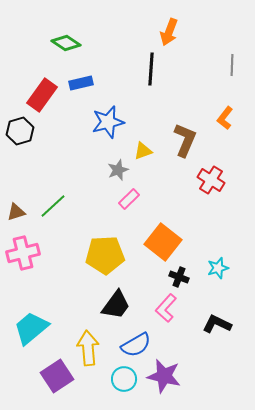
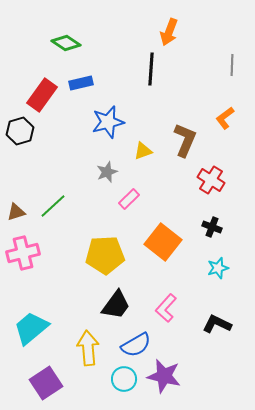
orange L-shape: rotated 15 degrees clockwise
gray star: moved 11 px left, 2 px down
black cross: moved 33 px right, 50 px up
purple square: moved 11 px left, 7 px down
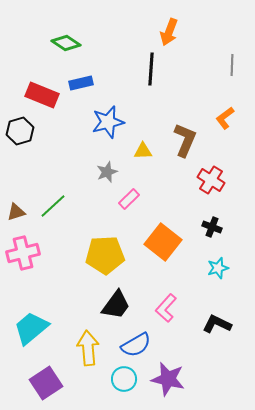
red rectangle: rotated 76 degrees clockwise
yellow triangle: rotated 18 degrees clockwise
purple star: moved 4 px right, 3 px down
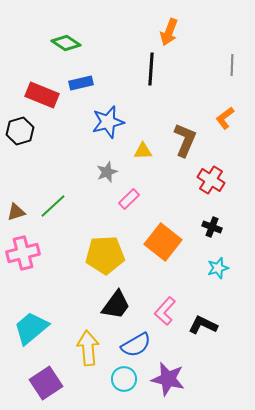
pink L-shape: moved 1 px left, 3 px down
black L-shape: moved 14 px left, 1 px down
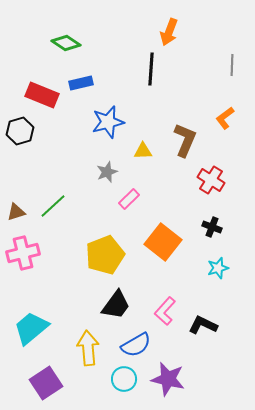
yellow pentagon: rotated 18 degrees counterclockwise
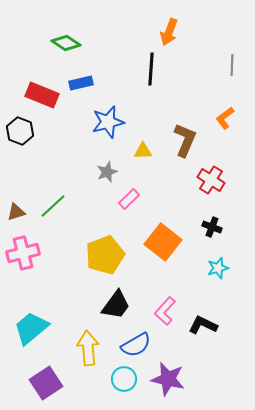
black hexagon: rotated 24 degrees counterclockwise
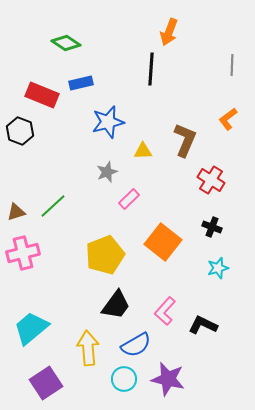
orange L-shape: moved 3 px right, 1 px down
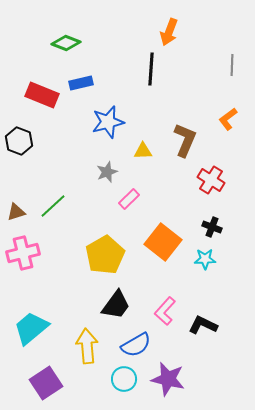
green diamond: rotated 12 degrees counterclockwise
black hexagon: moved 1 px left, 10 px down
yellow pentagon: rotated 9 degrees counterclockwise
cyan star: moved 13 px left, 9 px up; rotated 15 degrees clockwise
yellow arrow: moved 1 px left, 2 px up
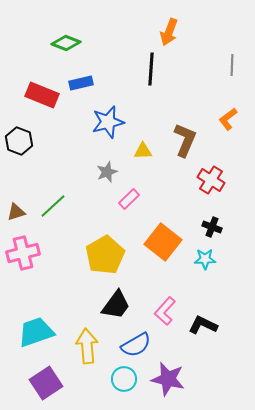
cyan trapezoid: moved 5 px right, 4 px down; rotated 21 degrees clockwise
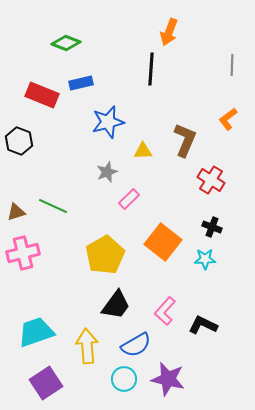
green line: rotated 68 degrees clockwise
